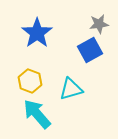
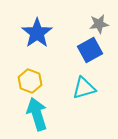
cyan triangle: moved 13 px right, 1 px up
cyan arrow: rotated 24 degrees clockwise
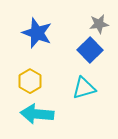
blue star: rotated 16 degrees counterclockwise
blue square: rotated 15 degrees counterclockwise
yellow hexagon: rotated 10 degrees clockwise
cyan arrow: rotated 68 degrees counterclockwise
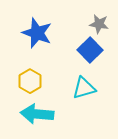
gray star: rotated 18 degrees clockwise
